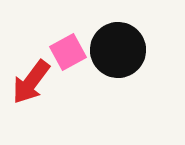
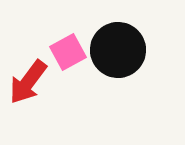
red arrow: moved 3 px left
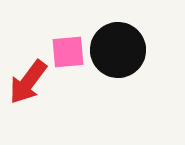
pink square: rotated 24 degrees clockwise
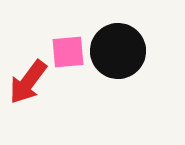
black circle: moved 1 px down
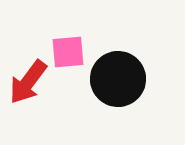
black circle: moved 28 px down
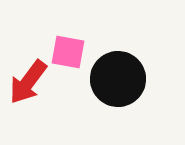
pink square: rotated 15 degrees clockwise
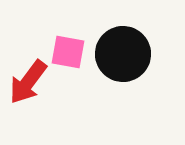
black circle: moved 5 px right, 25 px up
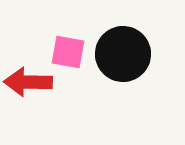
red arrow: rotated 54 degrees clockwise
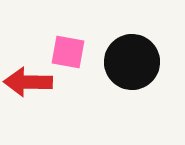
black circle: moved 9 px right, 8 px down
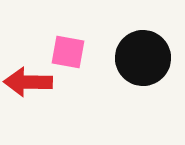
black circle: moved 11 px right, 4 px up
